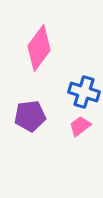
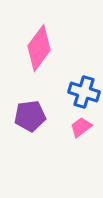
pink trapezoid: moved 1 px right, 1 px down
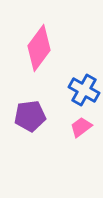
blue cross: moved 2 px up; rotated 12 degrees clockwise
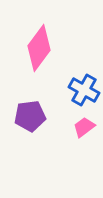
pink trapezoid: moved 3 px right
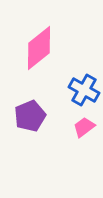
pink diamond: rotated 15 degrees clockwise
purple pentagon: rotated 16 degrees counterclockwise
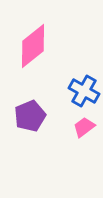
pink diamond: moved 6 px left, 2 px up
blue cross: moved 1 px down
